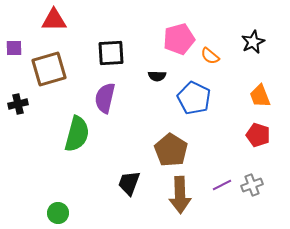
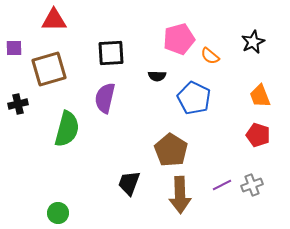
green semicircle: moved 10 px left, 5 px up
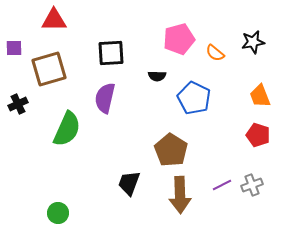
black star: rotated 15 degrees clockwise
orange semicircle: moved 5 px right, 3 px up
black cross: rotated 12 degrees counterclockwise
green semicircle: rotated 9 degrees clockwise
